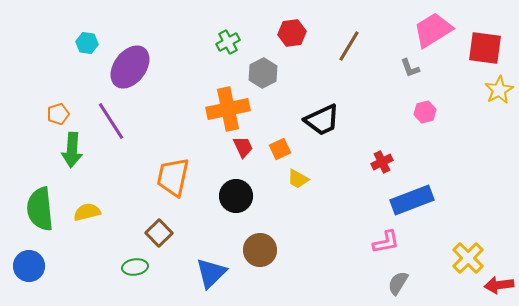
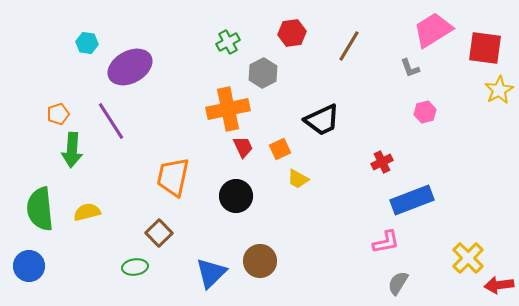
purple ellipse: rotated 24 degrees clockwise
brown circle: moved 11 px down
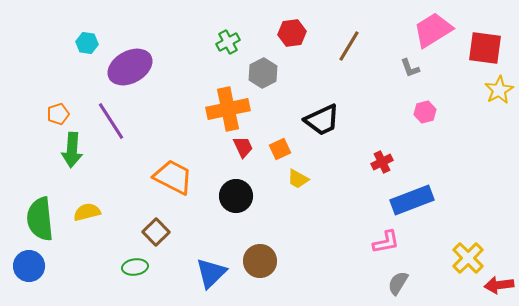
orange trapezoid: rotated 105 degrees clockwise
green semicircle: moved 10 px down
brown square: moved 3 px left, 1 px up
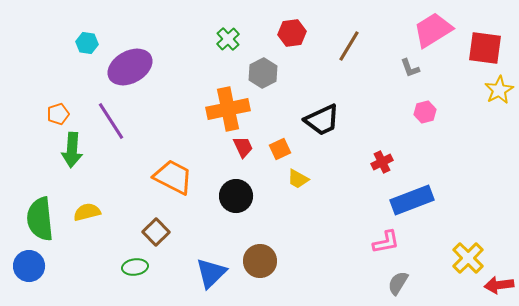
green cross: moved 3 px up; rotated 15 degrees counterclockwise
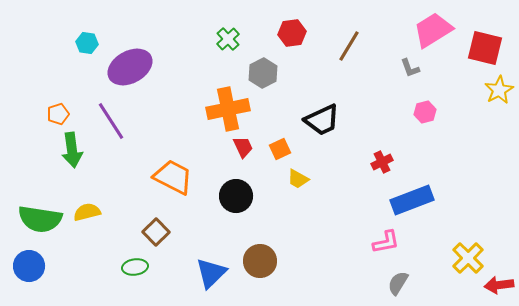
red square: rotated 6 degrees clockwise
green arrow: rotated 12 degrees counterclockwise
green semicircle: rotated 75 degrees counterclockwise
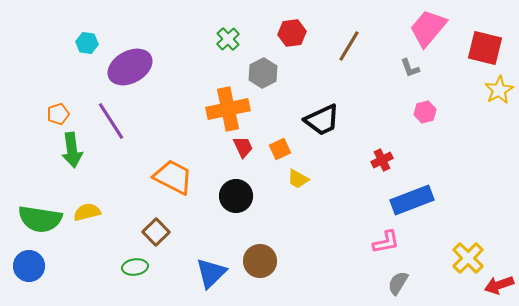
pink trapezoid: moved 5 px left, 2 px up; rotated 18 degrees counterclockwise
red cross: moved 2 px up
red arrow: rotated 12 degrees counterclockwise
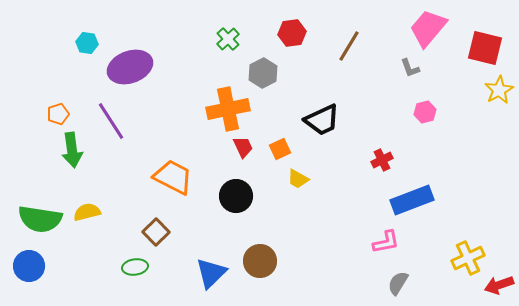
purple ellipse: rotated 9 degrees clockwise
yellow cross: rotated 20 degrees clockwise
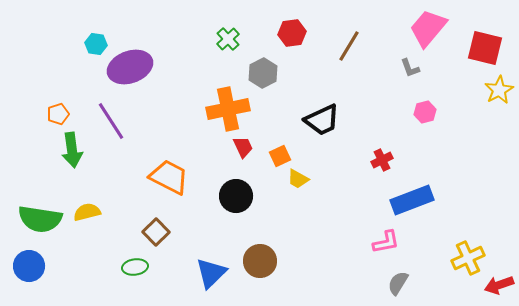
cyan hexagon: moved 9 px right, 1 px down
orange square: moved 7 px down
orange trapezoid: moved 4 px left
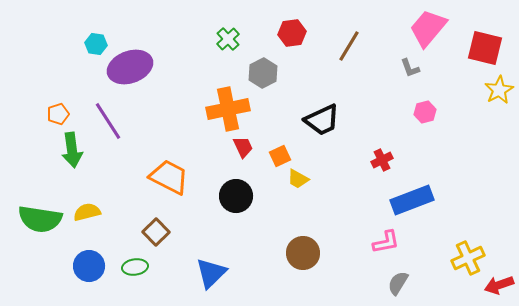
purple line: moved 3 px left
brown circle: moved 43 px right, 8 px up
blue circle: moved 60 px right
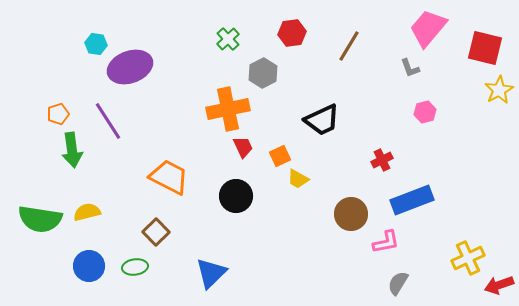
brown circle: moved 48 px right, 39 px up
